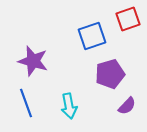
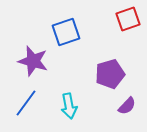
blue square: moved 26 px left, 4 px up
blue line: rotated 56 degrees clockwise
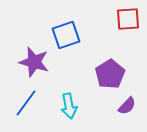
red square: rotated 15 degrees clockwise
blue square: moved 3 px down
purple star: moved 1 px right, 1 px down
purple pentagon: rotated 16 degrees counterclockwise
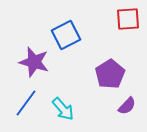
blue square: rotated 8 degrees counterclockwise
cyan arrow: moved 6 px left, 3 px down; rotated 30 degrees counterclockwise
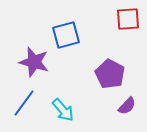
blue square: rotated 12 degrees clockwise
purple pentagon: rotated 12 degrees counterclockwise
blue line: moved 2 px left
cyan arrow: moved 1 px down
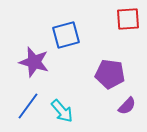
purple pentagon: rotated 20 degrees counterclockwise
blue line: moved 4 px right, 3 px down
cyan arrow: moved 1 px left, 1 px down
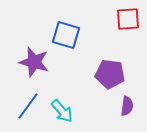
blue square: rotated 32 degrees clockwise
purple semicircle: rotated 36 degrees counterclockwise
